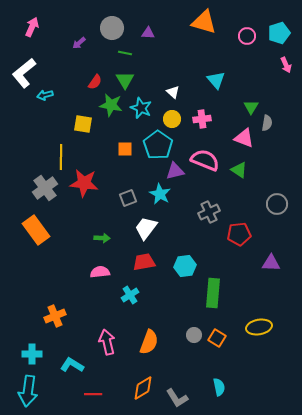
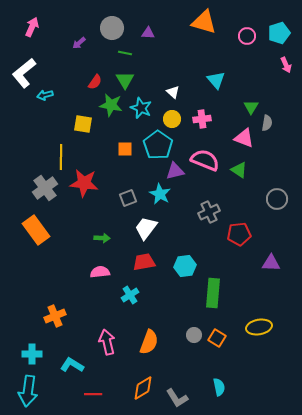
gray circle at (277, 204): moved 5 px up
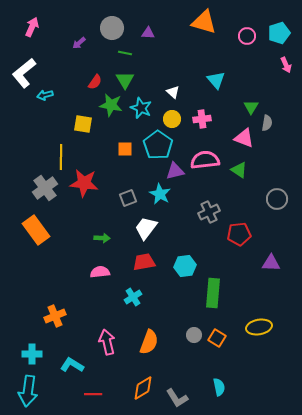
pink semicircle at (205, 160): rotated 28 degrees counterclockwise
cyan cross at (130, 295): moved 3 px right, 2 px down
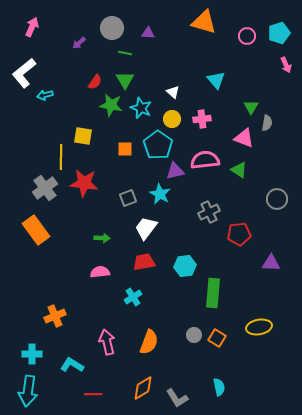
yellow square at (83, 124): moved 12 px down
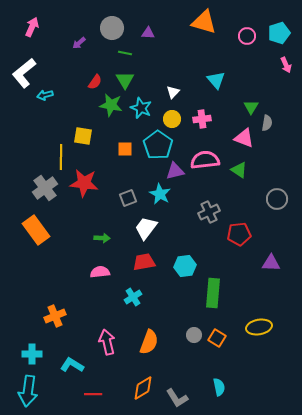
white triangle at (173, 92): rotated 32 degrees clockwise
